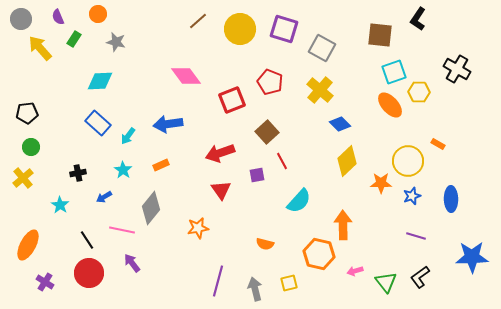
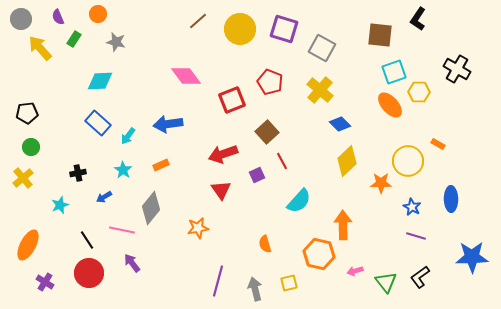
red arrow at (220, 153): moved 3 px right, 1 px down
purple square at (257, 175): rotated 14 degrees counterclockwise
blue star at (412, 196): moved 11 px down; rotated 24 degrees counterclockwise
cyan star at (60, 205): rotated 18 degrees clockwise
orange semicircle at (265, 244): rotated 60 degrees clockwise
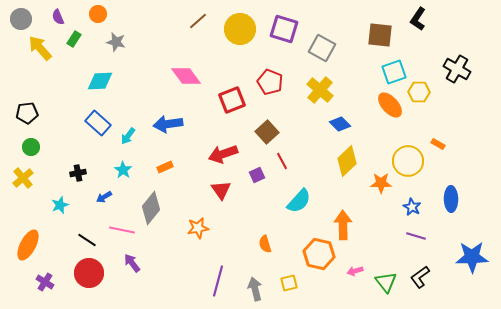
orange rectangle at (161, 165): moved 4 px right, 2 px down
black line at (87, 240): rotated 24 degrees counterclockwise
